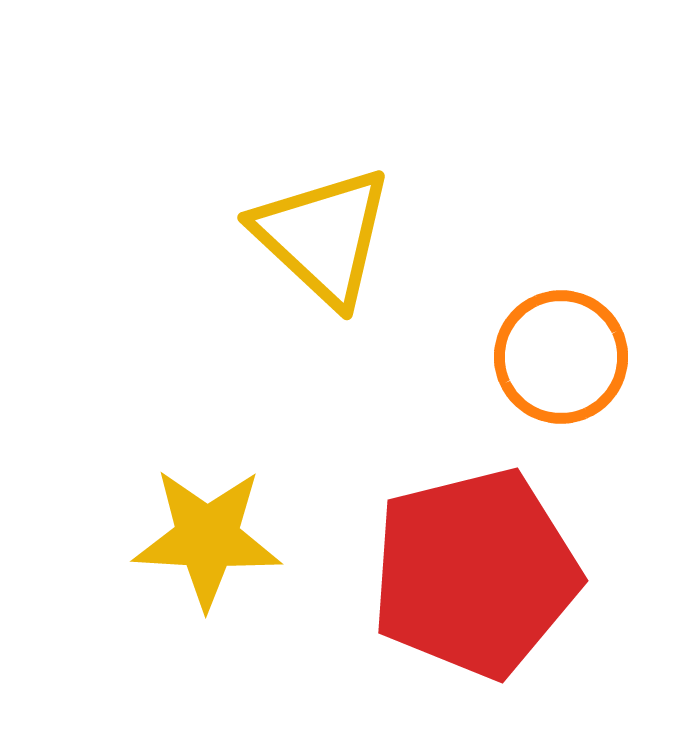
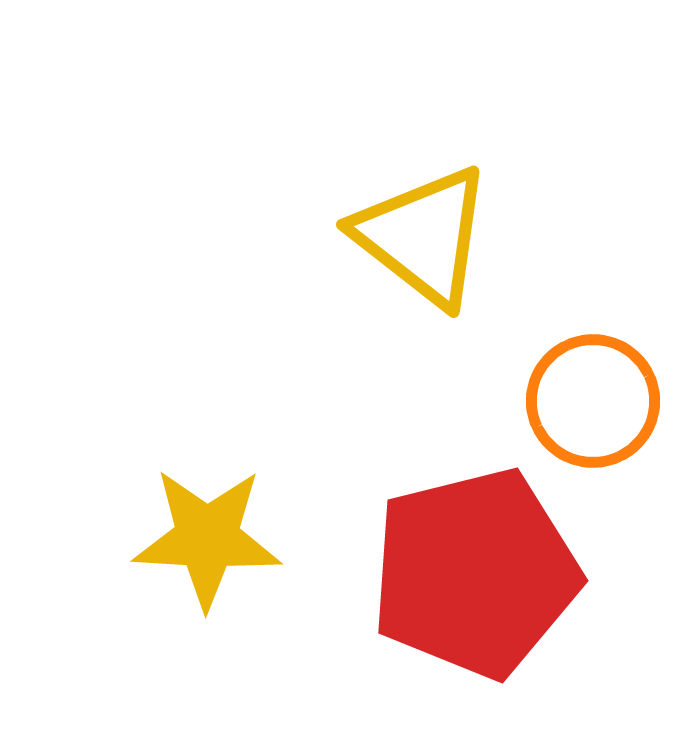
yellow triangle: moved 100 px right; rotated 5 degrees counterclockwise
orange circle: moved 32 px right, 44 px down
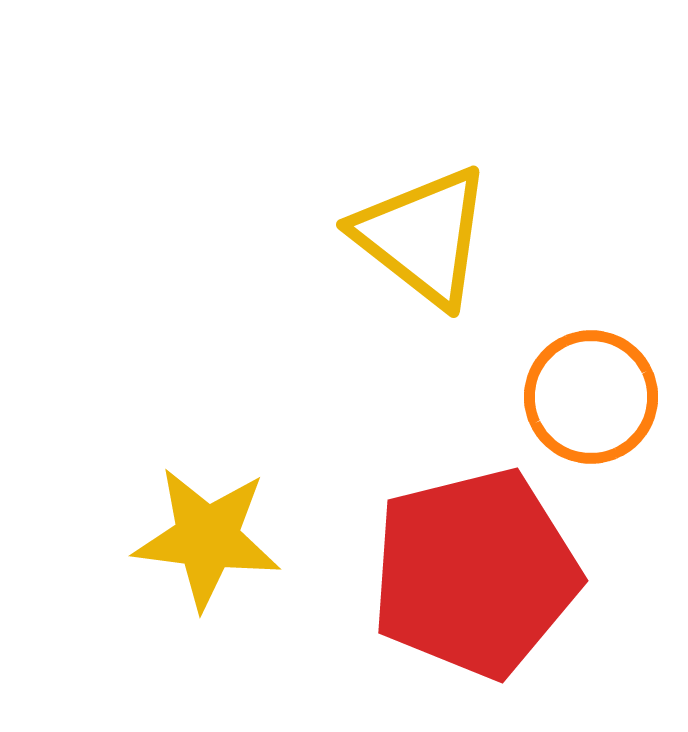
orange circle: moved 2 px left, 4 px up
yellow star: rotated 4 degrees clockwise
